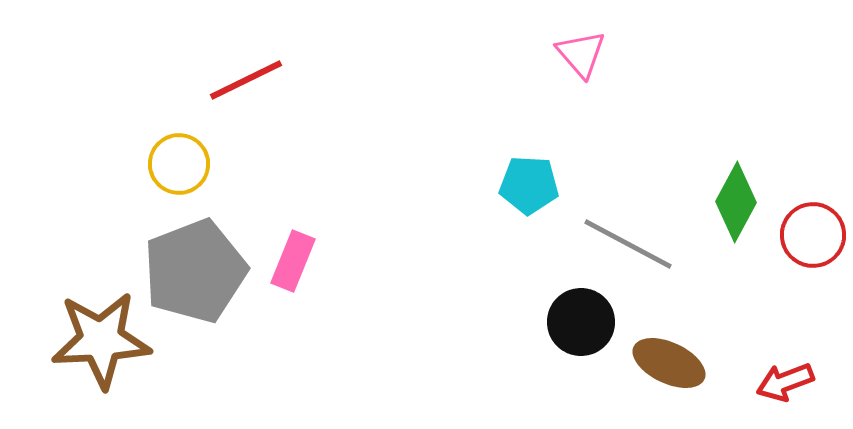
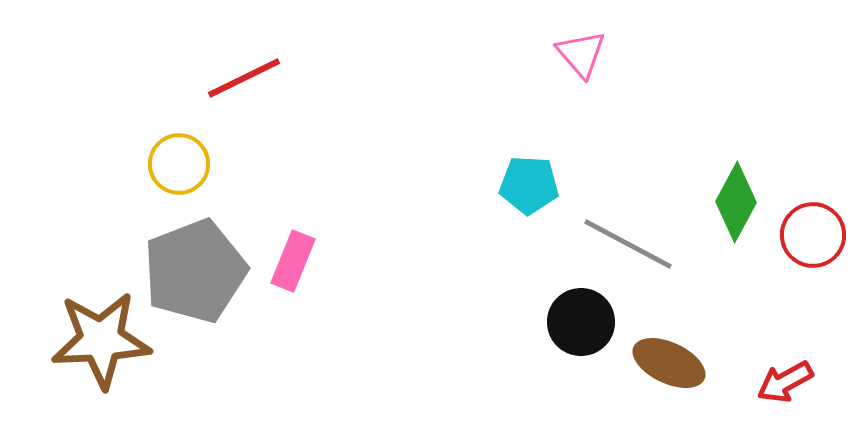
red line: moved 2 px left, 2 px up
red arrow: rotated 8 degrees counterclockwise
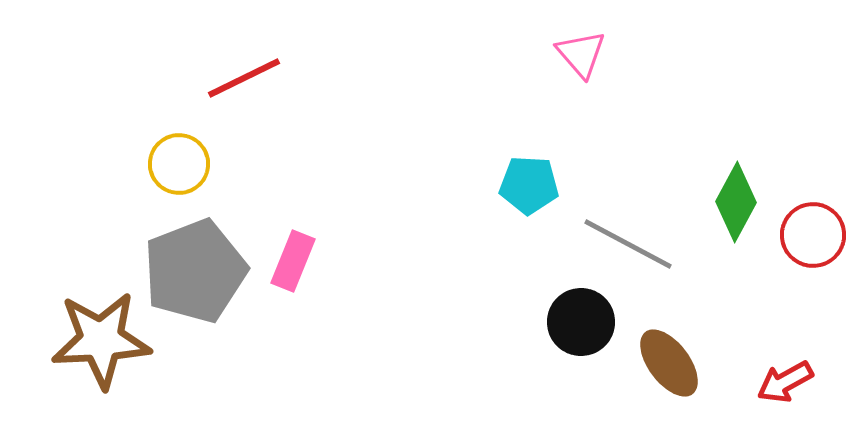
brown ellipse: rotated 28 degrees clockwise
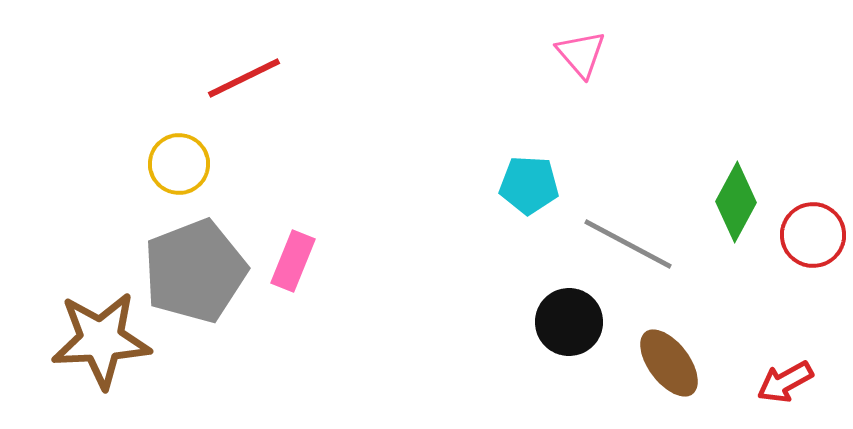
black circle: moved 12 px left
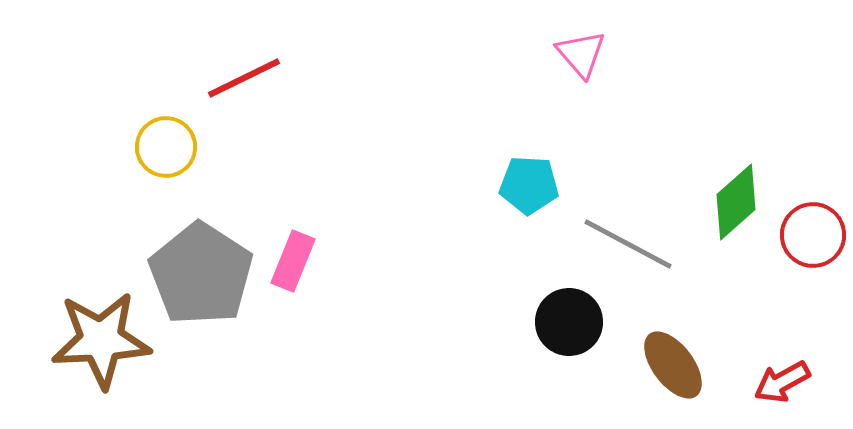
yellow circle: moved 13 px left, 17 px up
green diamond: rotated 20 degrees clockwise
gray pentagon: moved 6 px right, 3 px down; rotated 18 degrees counterclockwise
brown ellipse: moved 4 px right, 2 px down
red arrow: moved 3 px left
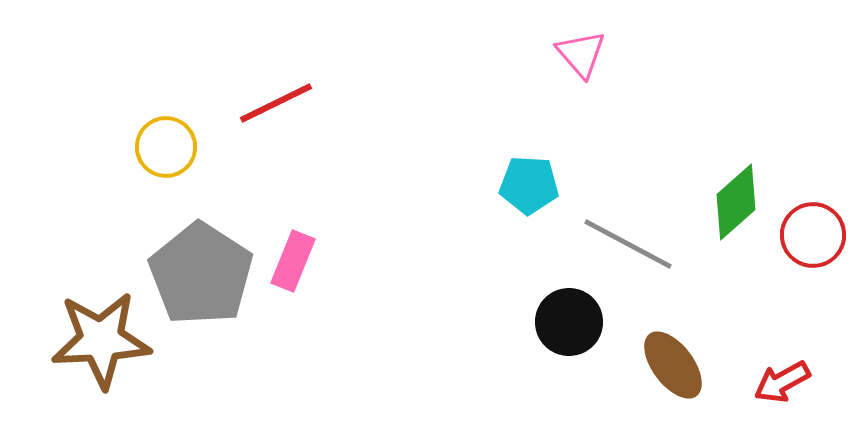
red line: moved 32 px right, 25 px down
